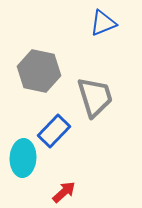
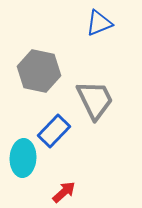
blue triangle: moved 4 px left
gray trapezoid: moved 3 px down; rotated 9 degrees counterclockwise
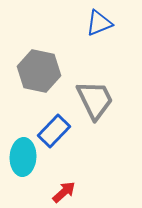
cyan ellipse: moved 1 px up
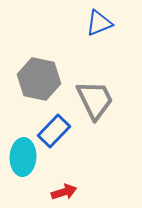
gray hexagon: moved 8 px down
red arrow: rotated 25 degrees clockwise
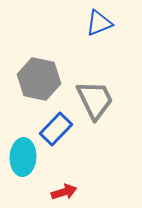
blue rectangle: moved 2 px right, 2 px up
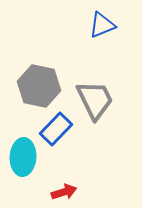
blue triangle: moved 3 px right, 2 px down
gray hexagon: moved 7 px down
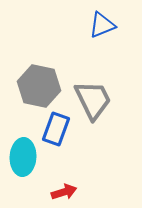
gray trapezoid: moved 2 px left
blue rectangle: rotated 24 degrees counterclockwise
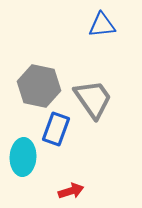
blue triangle: rotated 16 degrees clockwise
gray trapezoid: moved 1 px up; rotated 9 degrees counterclockwise
red arrow: moved 7 px right, 1 px up
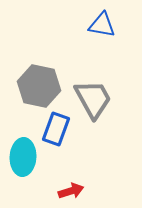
blue triangle: rotated 16 degrees clockwise
gray trapezoid: rotated 6 degrees clockwise
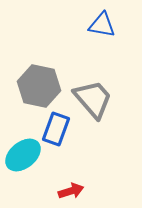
gray trapezoid: rotated 12 degrees counterclockwise
cyan ellipse: moved 2 px up; rotated 48 degrees clockwise
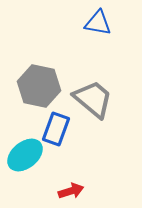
blue triangle: moved 4 px left, 2 px up
gray trapezoid: rotated 9 degrees counterclockwise
cyan ellipse: moved 2 px right
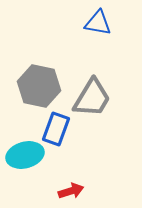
gray trapezoid: moved 1 px left, 1 px up; rotated 81 degrees clockwise
cyan ellipse: rotated 24 degrees clockwise
